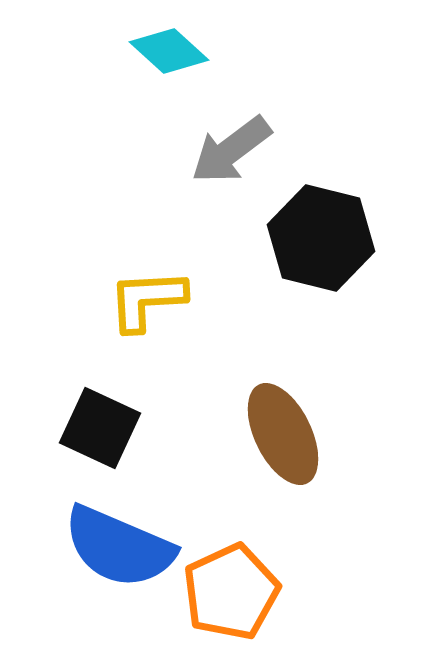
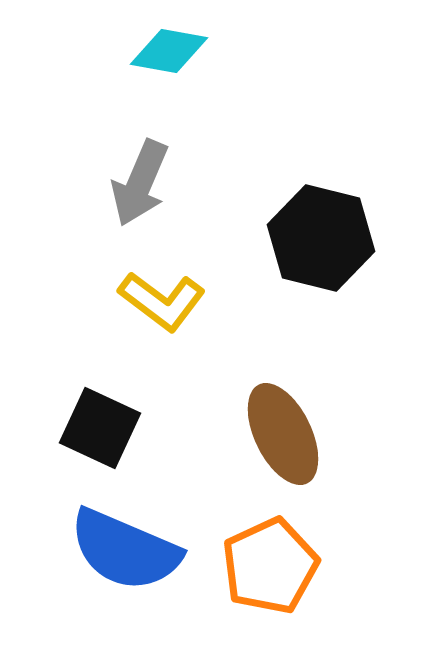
cyan diamond: rotated 32 degrees counterclockwise
gray arrow: moved 91 px left, 33 px down; rotated 30 degrees counterclockwise
yellow L-shape: moved 15 px right, 1 px down; rotated 140 degrees counterclockwise
blue semicircle: moved 6 px right, 3 px down
orange pentagon: moved 39 px right, 26 px up
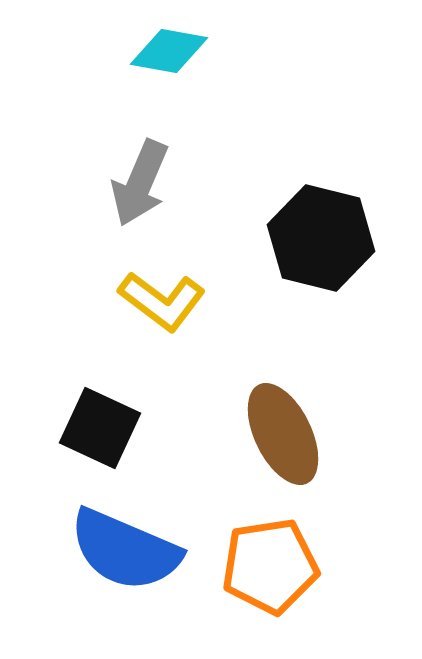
orange pentagon: rotated 16 degrees clockwise
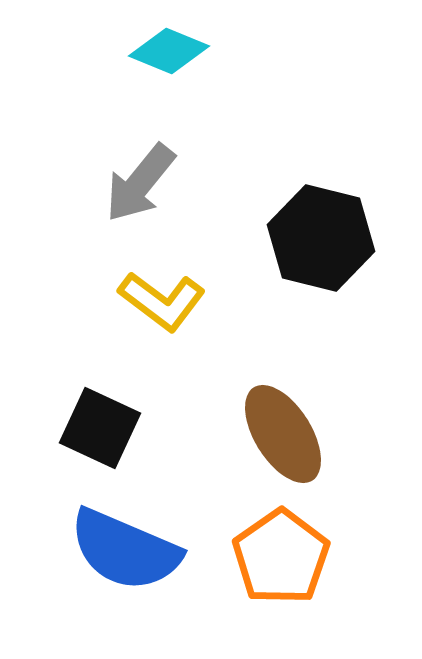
cyan diamond: rotated 12 degrees clockwise
gray arrow: rotated 16 degrees clockwise
brown ellipse: rotated 6 degrees counterclockwise
orange pentagon: moved 11 px right, 9 px up; rotated 26 degrees counterclockwise
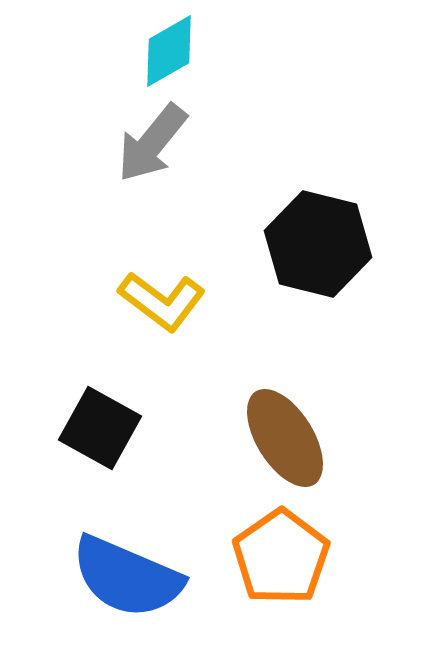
cyan diamond: rotated 52 degrees counterclockwise
gray arrow: moved 12 px right, 40 px up
black hexagon: moved 3 px left, 6 px down
black square: rotated 4 degrees clockwise
brown ellipse: moved 2 px right, 4 px down
blue semicircle: moved 2 px right, 27 px down
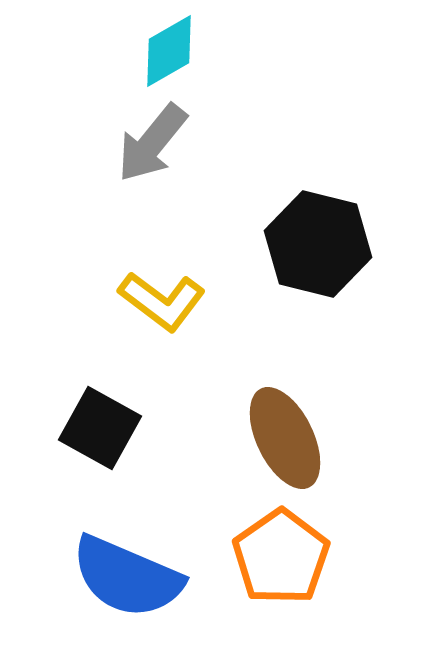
brown ellipse: rotated 6 degrees clockwise
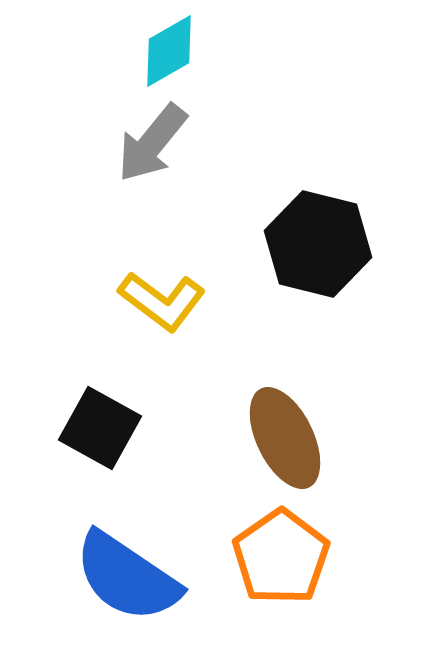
blue semicircle: rotated 11 degrees clockwise
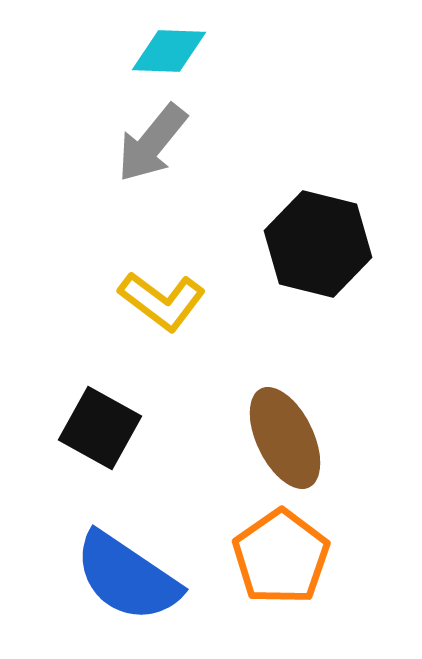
cyan diamond: rotated 32 degrees clockwise
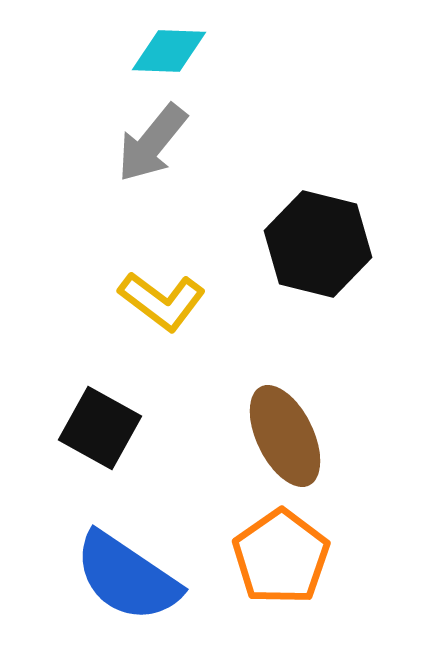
brown ellipse: moved 2 px up
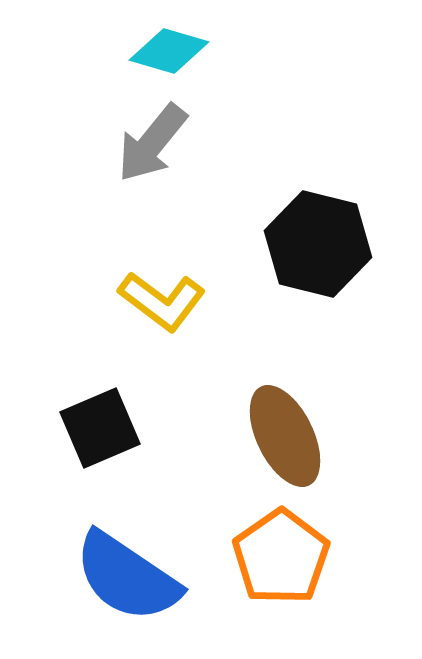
cyan diamond: rotated 14 degrees clockwise
black square: rotated 38 degrees clockwise
